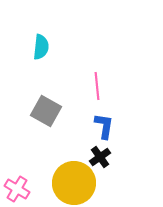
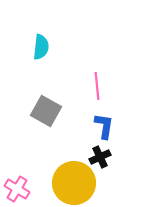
black cross: rotated 10 degrees clockwise
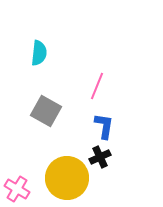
cyan semicircle: moved 2 px left, 6 px down
pink line: rotated 28 degrees clockwise
yellow circle: moved 7 px left, 5 px up
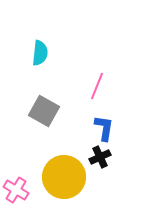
cyan semicircle: moved 1 px right
gray square: moved 2 px left
blue L-shape: moved 2 px down
yellow circle: moved 3 px left, 1 px up
pink cross: moved 1 px left, 1 px down
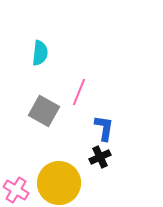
pink line: moved 18 px left, 6 px down
yellow circle: moved 5 px left, 6 px down
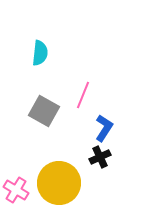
pink line: moved 4 px right, 3 px down
blue L-shape: rotated 24 degrees clockwise
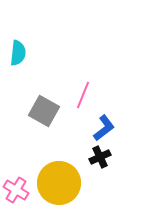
cyan semicircle: moved 22 px left
blue L-shape: rotated 20 degrees clockwise
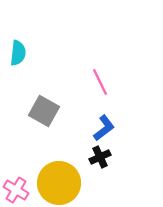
pink line: moved 17 px right, 13 px up; rotated 48 degrees counterclockwise
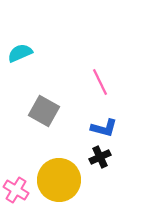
cyan semicircle: moved 2 px right; rotated 120 degrees counterclockwise
blue L-shape: rotated 52 degrees clockwise
yellow circle: moved 3 px up
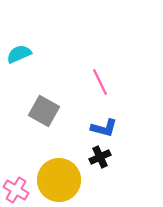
cyan semicircle: moved 1 px left, 1 px down
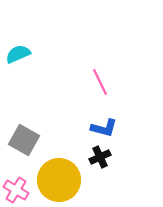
cyan semicircle: moved 1 px left
gray square: moved 20 px left, 29 px down
